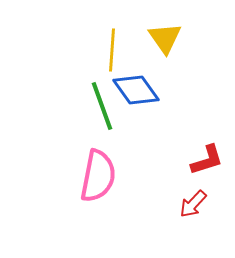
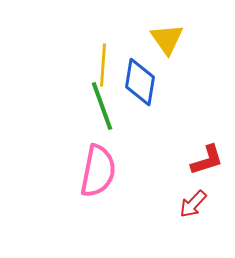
yellow triangle: moved 2 px right, 1 px down
yellow line: moved 9 px left, 15 px down
blue diamond: moved 4 px right, 8 px up; rotated 45 degrees clockwise
pink semicircle: moved 5 px up
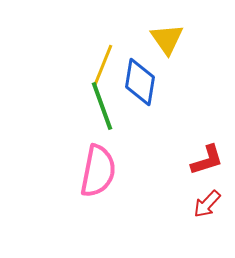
yellow line: rotated 18 degrees clockwise
red arrow: moved 14 px right
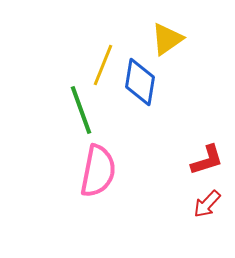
yellow triangle: rotated 30 degrees clockwise
green line: moved 21 px left, 4 px down
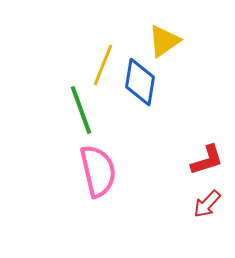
yellow triangle: moved 3 px left, 2 px down
pink semicircle: rotated 24 degrees counterclockwise
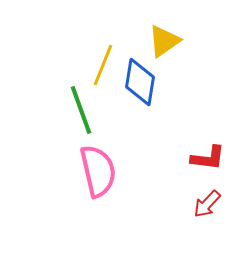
red L-shape: moved 1 px right, 2 px up; rotated 24 degrees clockwise
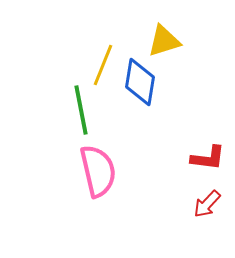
yellow triangle: rotated 18 degrees clockwise
green line: rotated 9 degrees clockwise
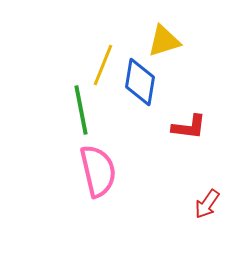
red L-shape: moved 19 px left, 31 px up
red arrow: rotated 8 degrees counterclockwise
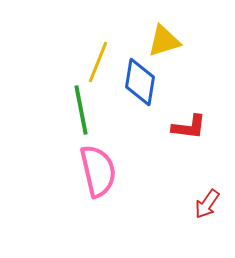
yellow line: moved 5 px left, 3 px up
